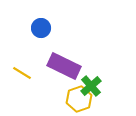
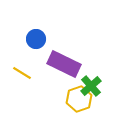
blue circle: moved 5 px left, 11 px down
purple rectangle: moved 2 px up
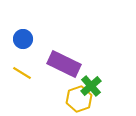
blue circle: moved 13 px left
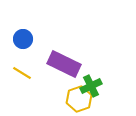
green cross: rotated 15 degrees clockwise
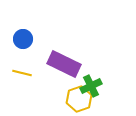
yellow line: rotated 18 degrees counterclockwise
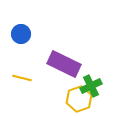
blue circle: moved 2 px left, 5 px up
yellow line: moved 5 px down
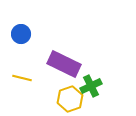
yellow hexagon: moved 9 px left
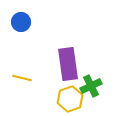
blue circle: moved 12 px up
purple rectangle: moved 4 px right; rotated 56 degrees clockwise
